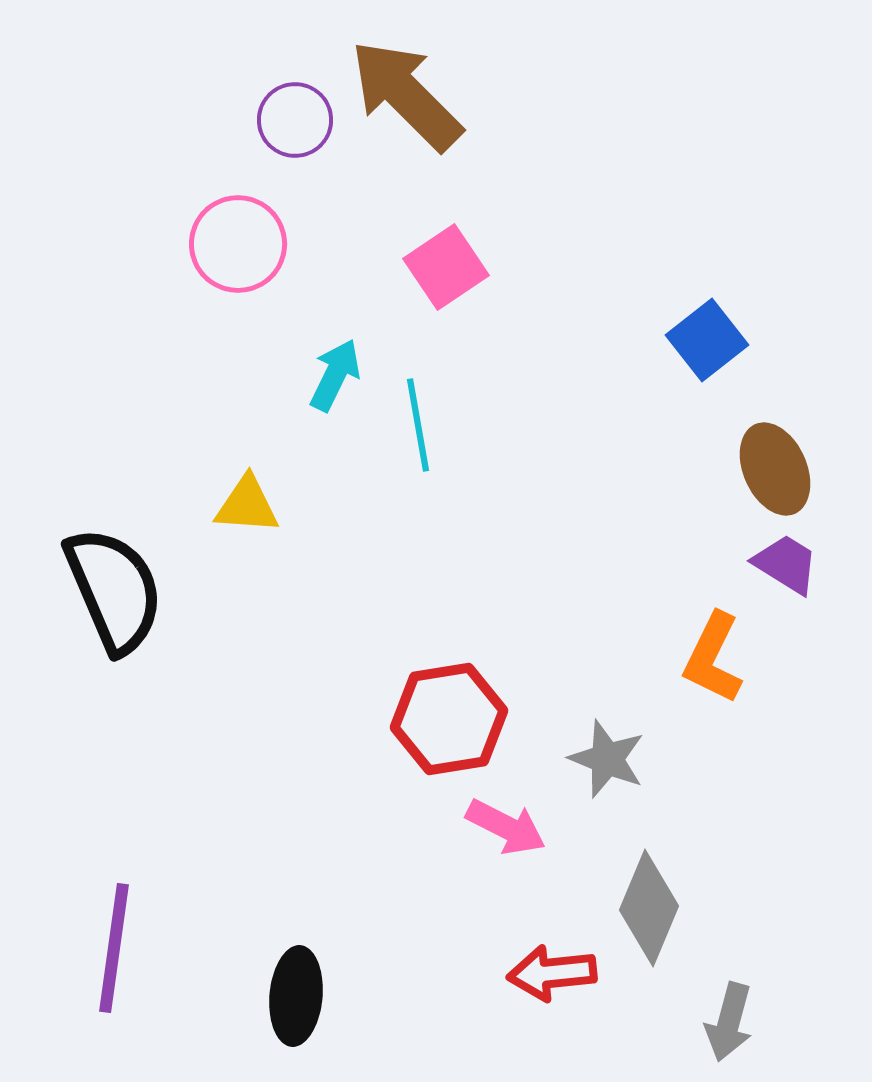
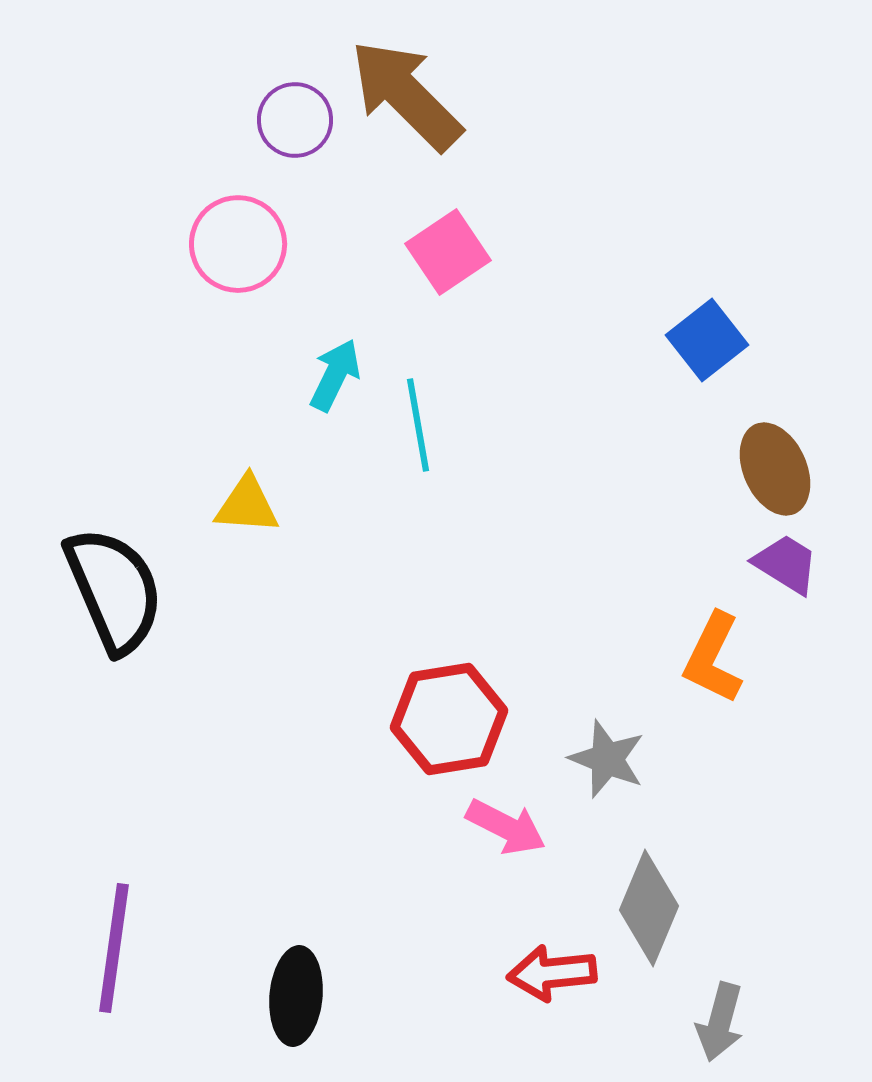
pink square: moved 2 px right, 15 px up
gray arrow: moved 9 px left
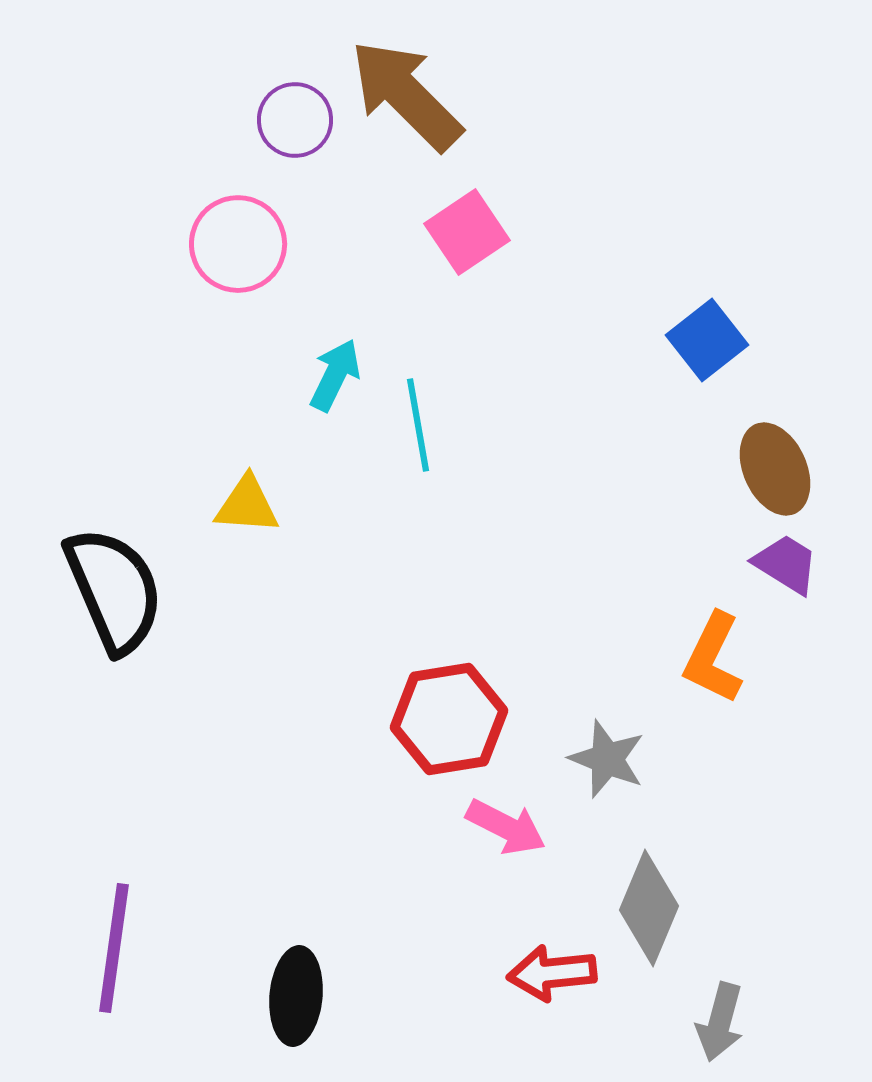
pink square: moved 19 px right, 20 px up
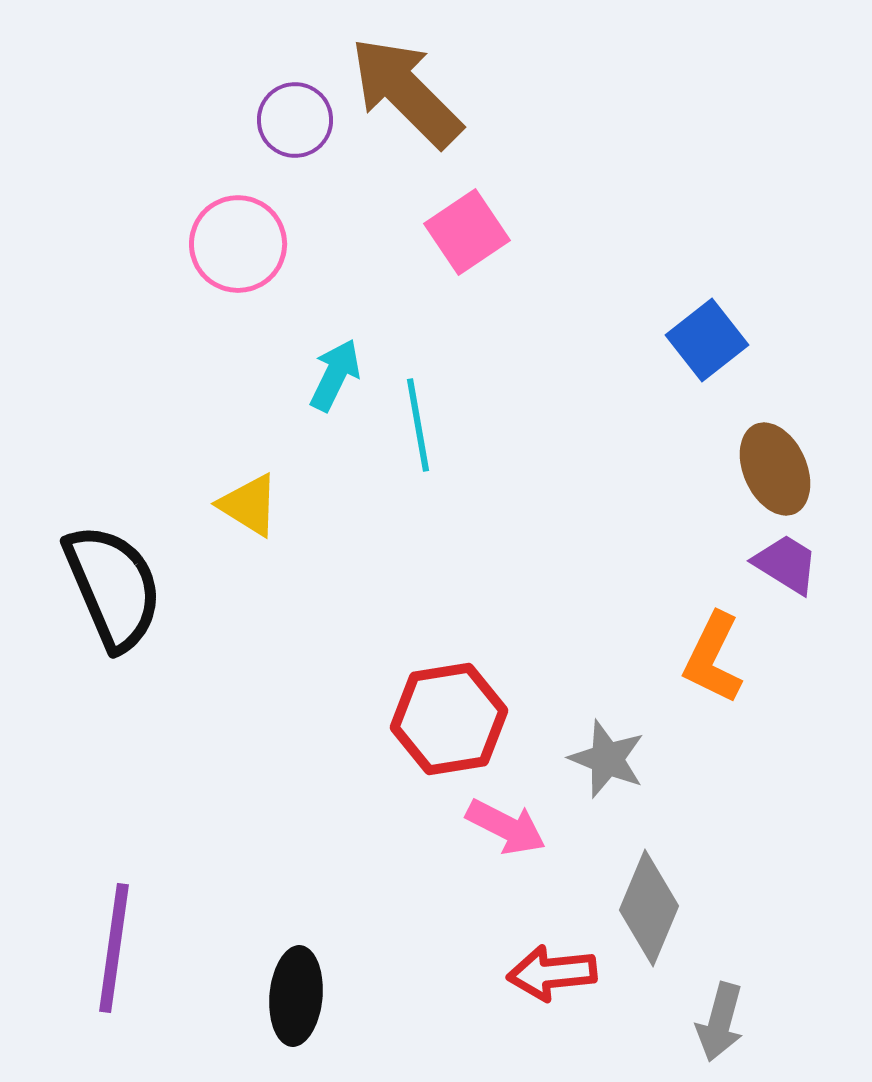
brown arrow: moved 3 px up
yellow triangle: moved 2 px right; rotated 28 degrees clockwise
black semicircle: moved 1 px left, 3 px up
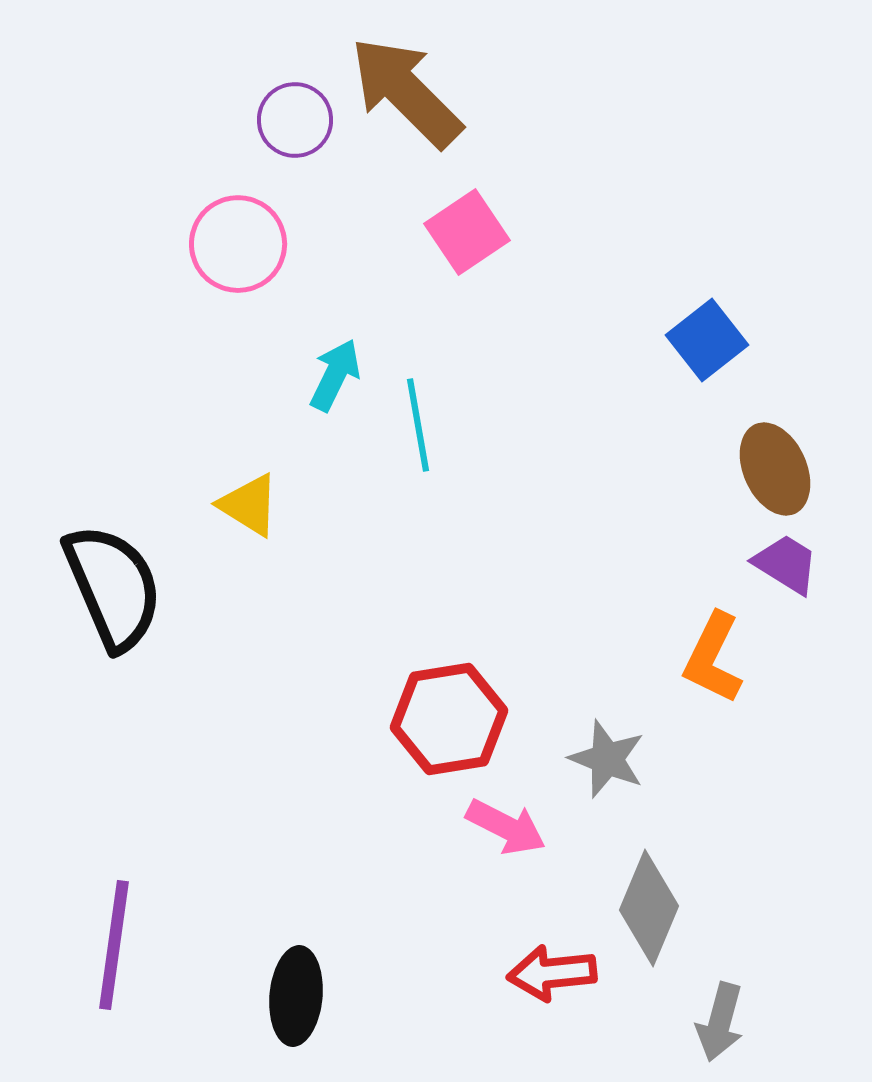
purple line: moved 3 px up
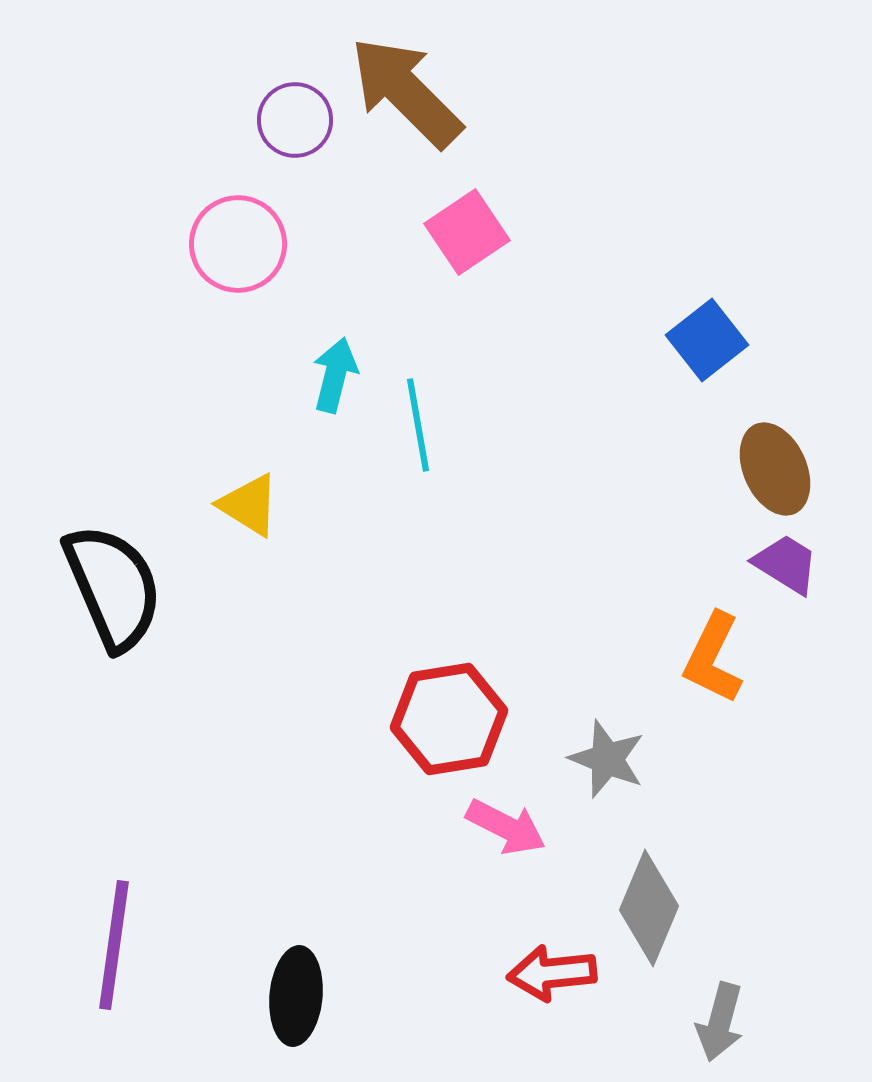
cyan arrow: rotated 12 degrees counterclockwise
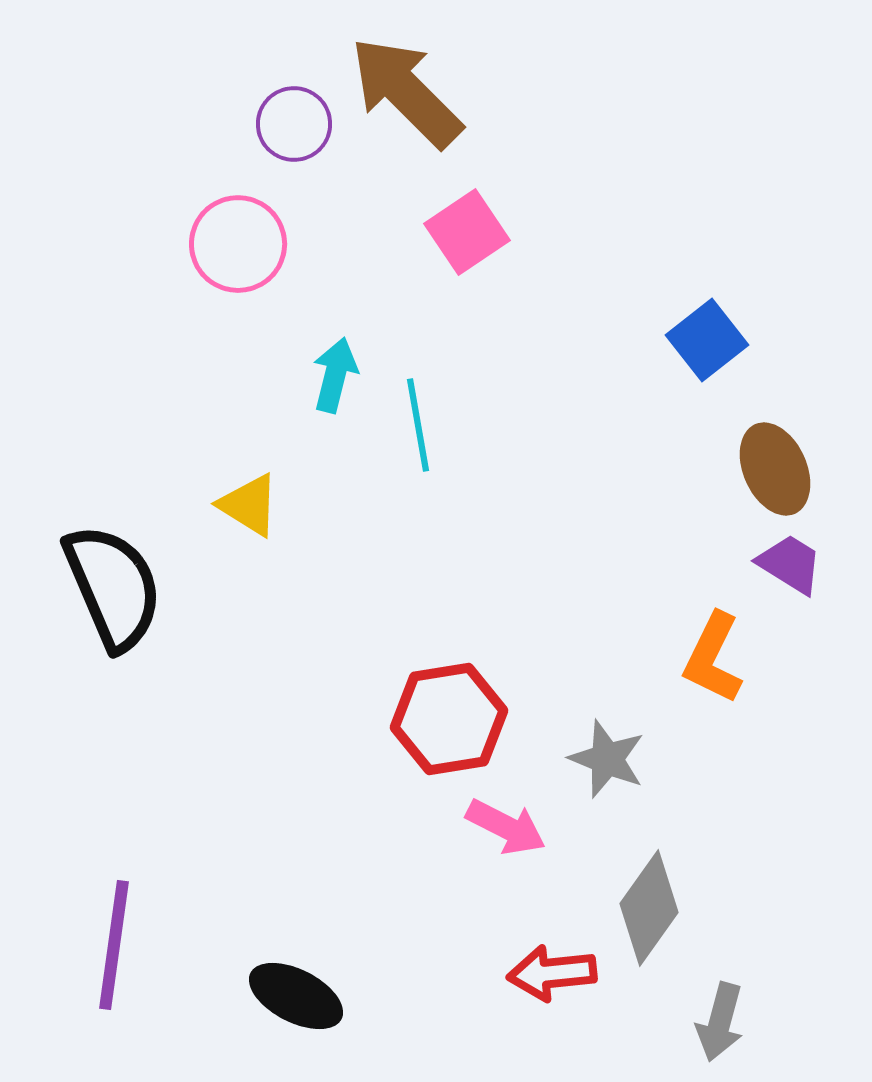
purple circle: moved 1 px left, 4 px down
purple trapezoid: moved 4 px right
gray diamond: rotated 13 degrees clockwise
black ellipse: rotated 68 degrees counterclockwise
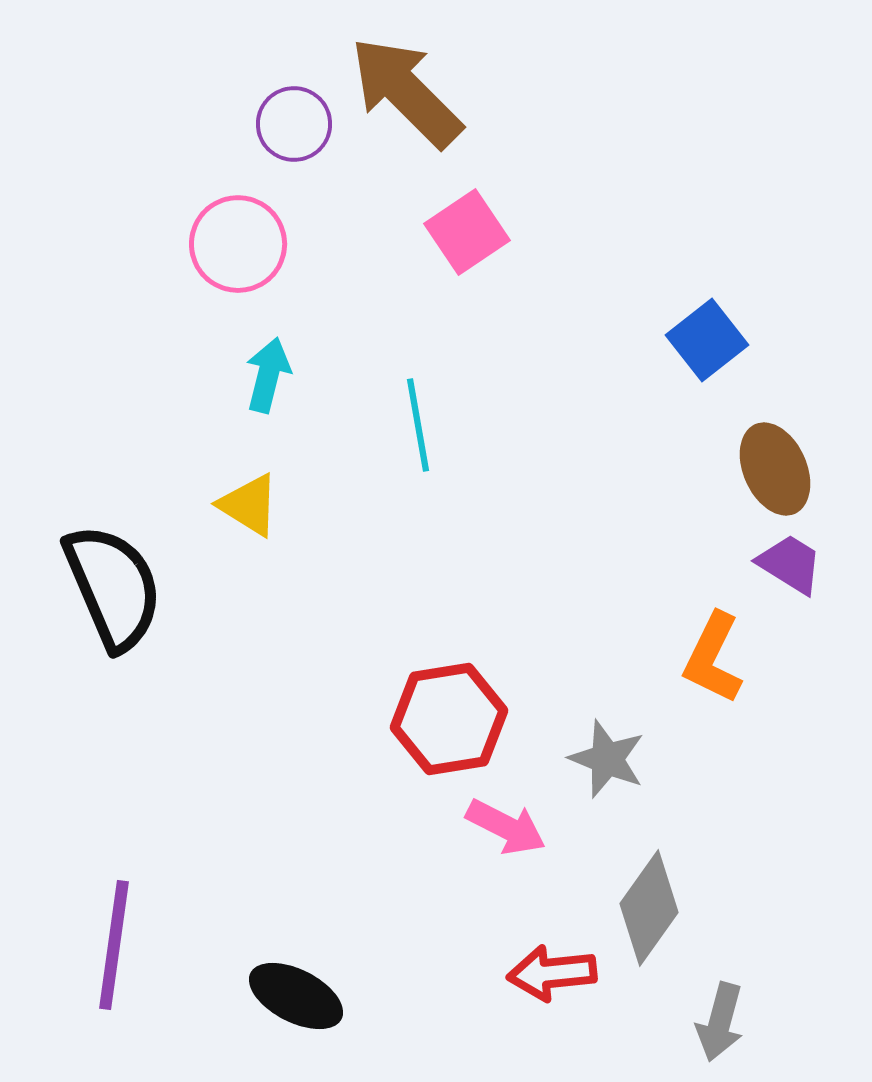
cyan arrow: moved 67 px left
